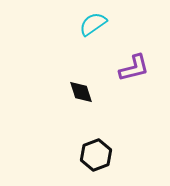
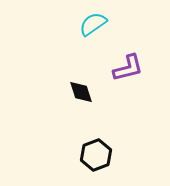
purple L-shape: moved 6 px left
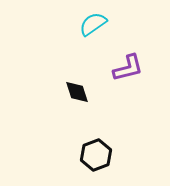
black diamond: moved 4 px left
